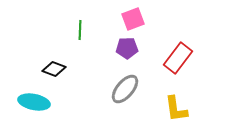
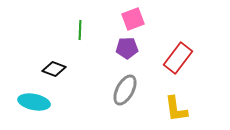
gray ellipse: moved 1 px down; rotated 12 degrees counterclockwise
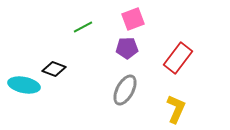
green line: moved 3 px right, 3 px up; rotated 60 degrees clockwise
cyan ellipse: moved 10 px left, 17 px up
yellow L-shape: rotated 148 degrees counterclockwise
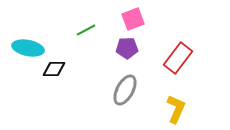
green line: moved 3 px right, 3 px down
black diamond: rotated 20 degrees counterclockwise
cyan ellipse: moved 4 px right, 37 px up
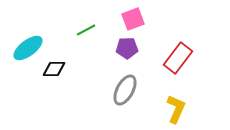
cyan ellipse: rotated 48 degrees counterclockwise
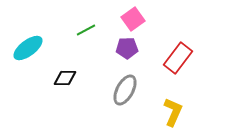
pink square: rotated 15 degrees counterclockwise
black diamond: moved 11 px right, 9 px down
yellow L-shape: moved 3 px left, 3 px down
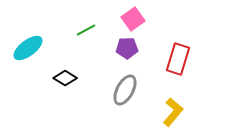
red rectangle: moved 1 px down; rotated 20 degrees counterclockwise
black diamond: rotated 30 degrees clockwise
yellow L-shape: rotated 16 degrees clockwise
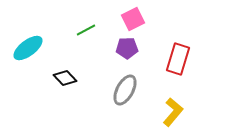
pink square: rotated 10 degrees clockwise
black diamond: rotated 15 degrees clockwise
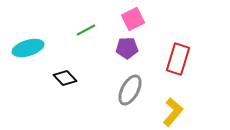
cyan ellipse: rotated 20 degrees clockwise
gray ellipse: moved 5 px right
